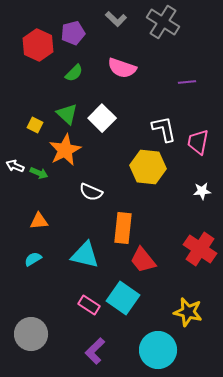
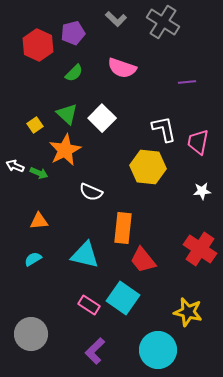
yellow square: rotated 28 degrees clockwise
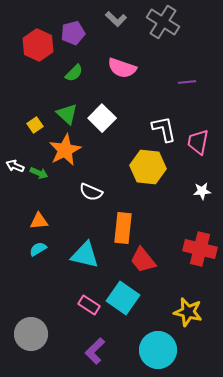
red cross: rotated 20 degrees counterclockwise
cyan semicircle: moved 5 px right, 10 px up
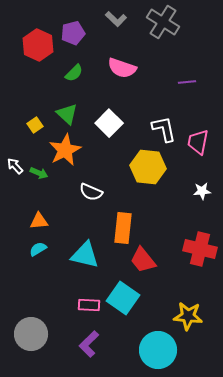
white square: moved 7 px right, 5 px down
white arrow: rotated 24 degrees clockwise
pink rectangle: rotated 30 degrees counterclockwise
yellow star: moved 4 px down; rotated 8 degrees counterclockwise
purple L-shape: moved 6 px left, 7 px up
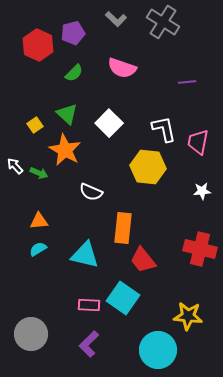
orange star: rotated 16 degrees counterclockwise
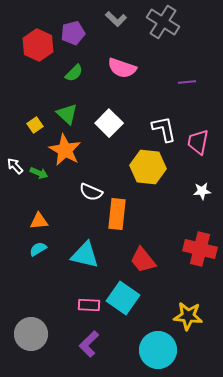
orange rectangle: moved 6 px left, 14 px up
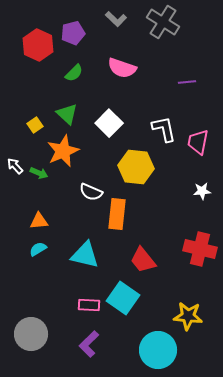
orange star: moved 2 px left, 1 px down; rotated 20 degrees clockwise
yellow hexagon: moved 12 px left
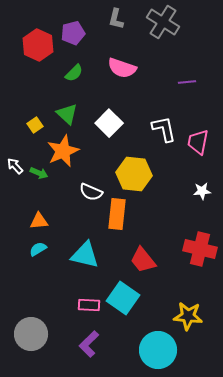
gray L-shape: rotated 60 degrees clockwise
yellow hexagon: moved 2 px left, 7 px down
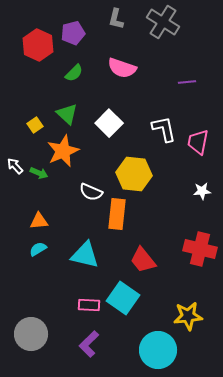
yellow star: rotated 12 degrees counterclockwise
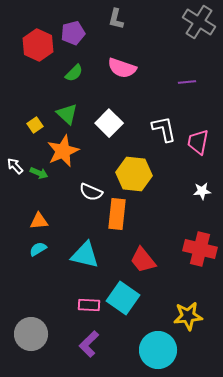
gray cross: moved 36 px right
